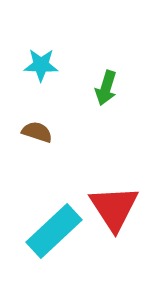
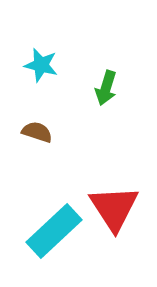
cyan star: rotated 12 degrees clockwise
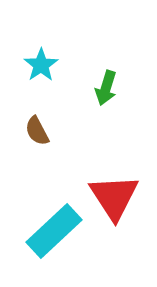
cyan star: rotated 24 degrees clockwise
brown semicircle: moved 1 px up; rotated 136 degrees counterclockwise
red triangle: moved 11 px up
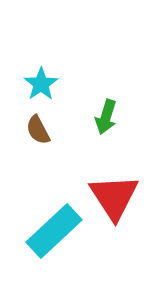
cyan star: moved 19 px down
green arrow: moved 29 px down
brown semicircle: moved 1 px right, 1 px up
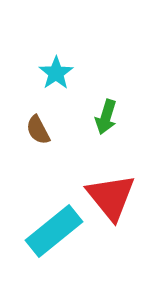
cyan star: moved 15 px right, 11 px up
red triangle: moved 3 px left; rotated 6 degrees counterclockwise
cyan rectangle: rotated 4 degrees clockwise
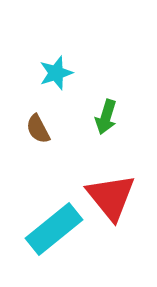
cyan star: rotated 16 degrees clockwise
brown semicircle: moved 1 px up
cyan rectangle: moved 2 px up
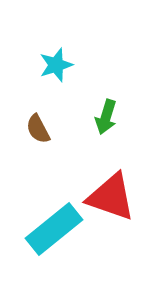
cyan star: moved 8 px up
red triangle: rotated 32 degrees counterclockwise
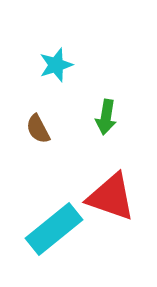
green arrow: rotated 8 degrees counterclockwise
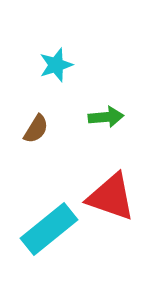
green arrow: rotated 104 degrees counterclockwise
brown semicircle: moved 2 px left; rotated 120 degrees counterclockwise
cyan rectangle: moved 5 px left
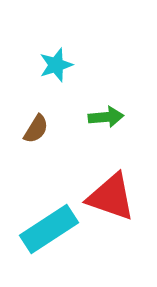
cyan rectangle: rotated 6 degrees clockwise
